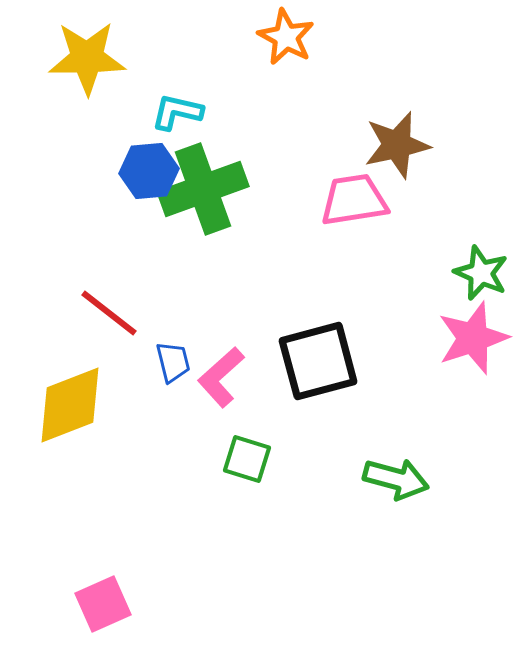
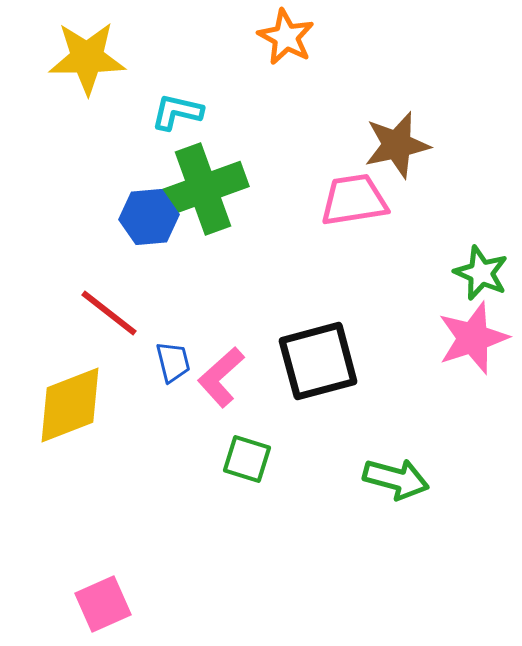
blue hexagon: moved 46 px down
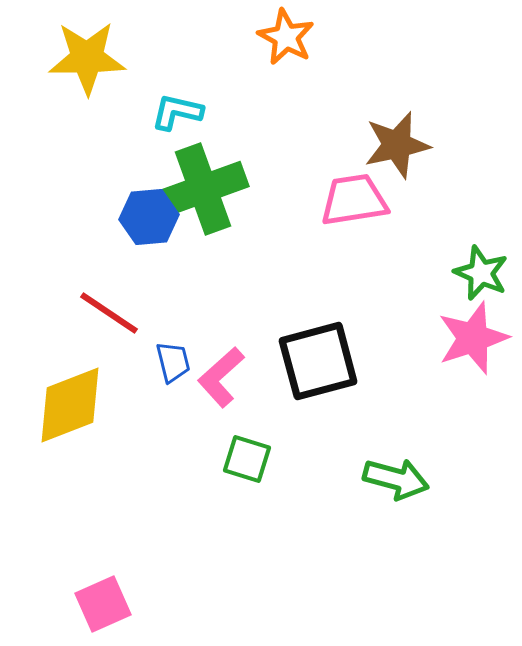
red line: rotated 4 degrees counterclockwise
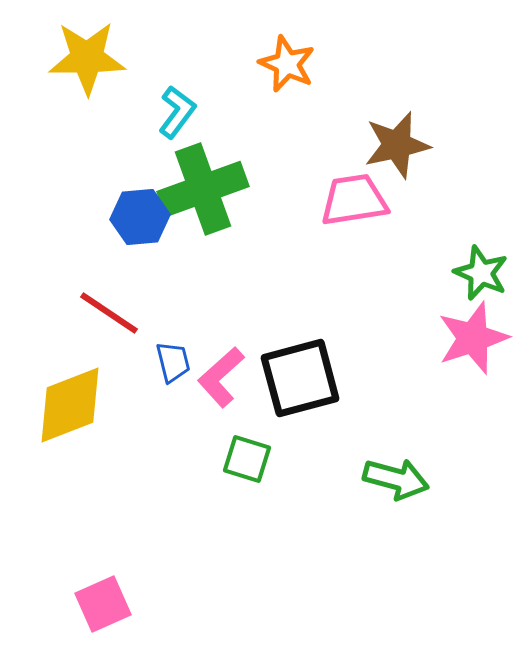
orange star: moved 1 px right, 27 px down; rotated 4 degrees counterclockwise
cyan L-shape: rotated 114 degrees clockwise
blue hexagon: moved 9 px left
black square: moved 18 px left, 17 px down
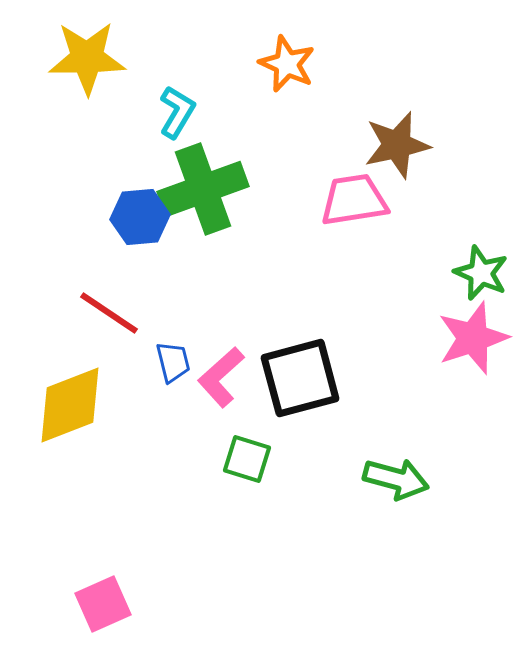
cyan L-shape: rotated 6 degrees counterclockwise
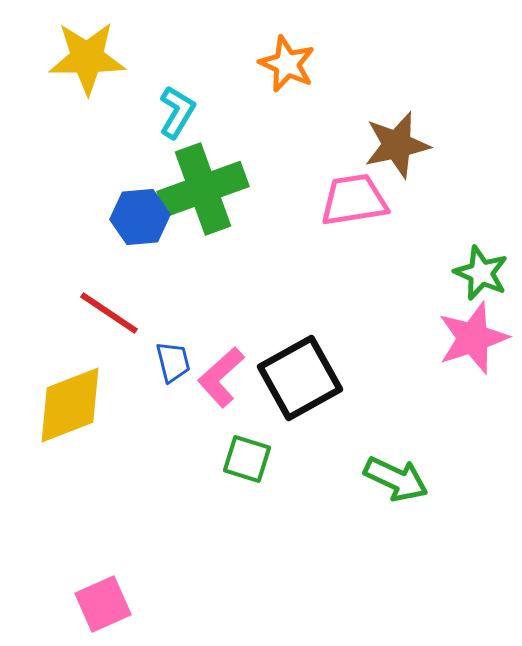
black square: rotated 14 degrees counterclockwise
green arrow: rotated 10 degrees clockwise
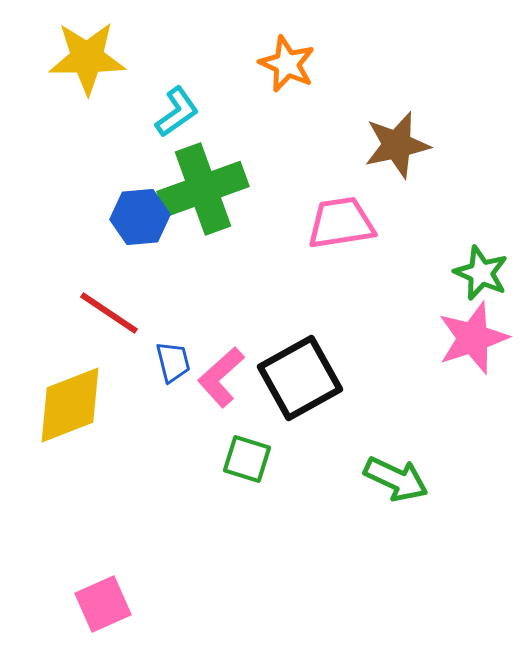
cyan L-shape: rotated 24 degrees clockwise
pink trapezoid: moved 13 px left, 23 px down
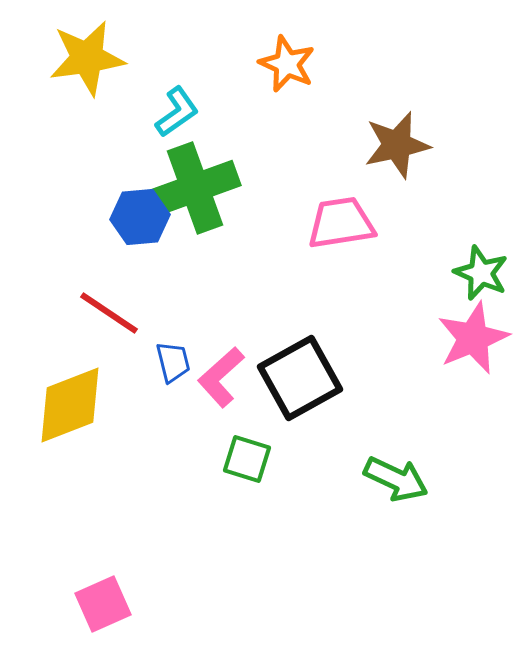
yellow star: rotated 8 degrees counterclockwise
green cross: moved 8 px left, 1 px up
pink star: rotated 4 degrees counterclockwise
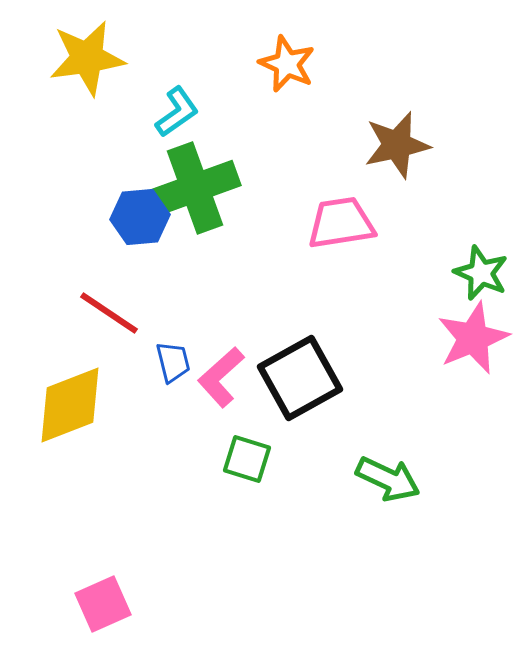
green arrow: moved 8 px left
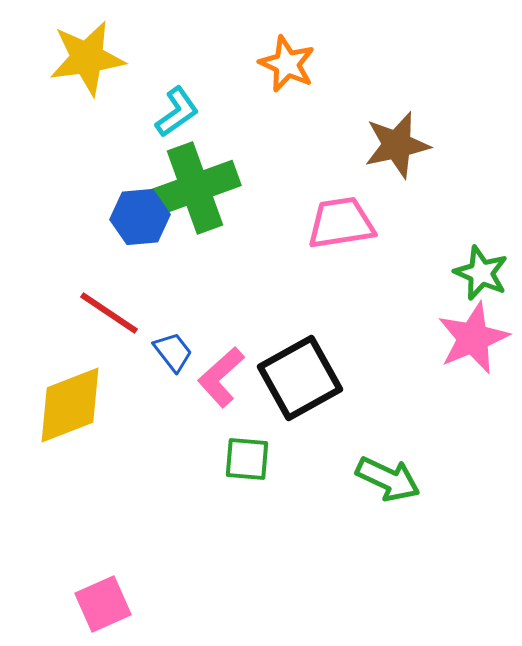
blue trapezoid: moved 10 px up; rotated 24 degrees counterclockwise
green square: rotated 12 degrees counterclockwise
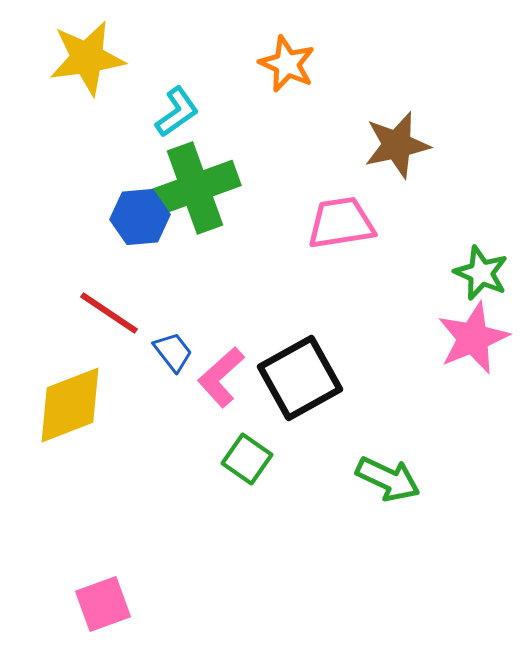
green square: rotated 30 degrees clockwise
pink square: rotated 4 degrees clockwise
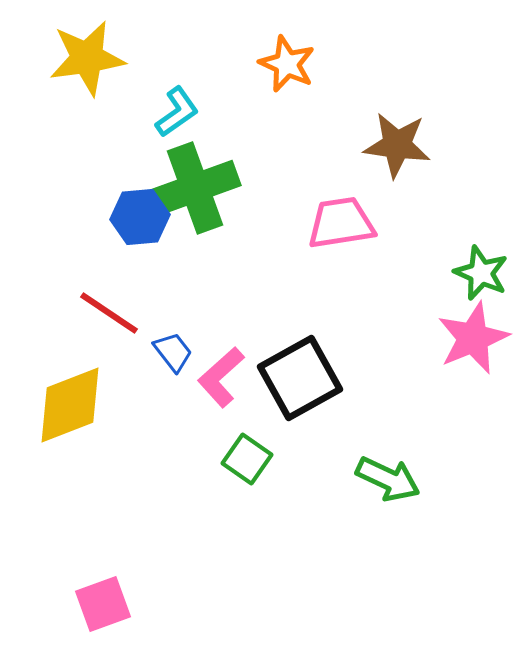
brown star: rotated 20 degrees clockwise
